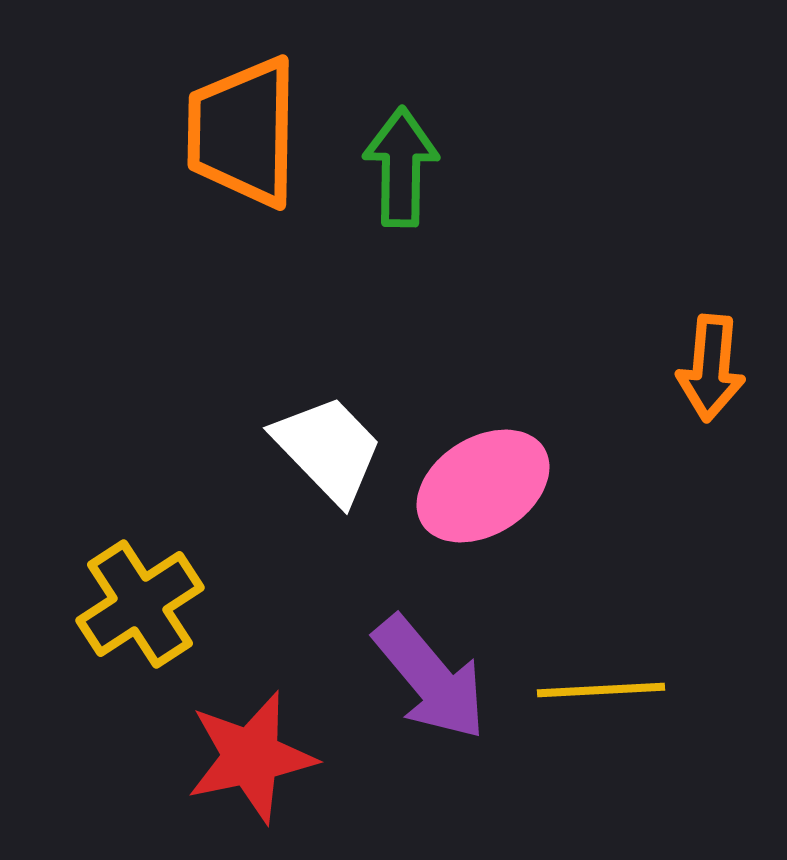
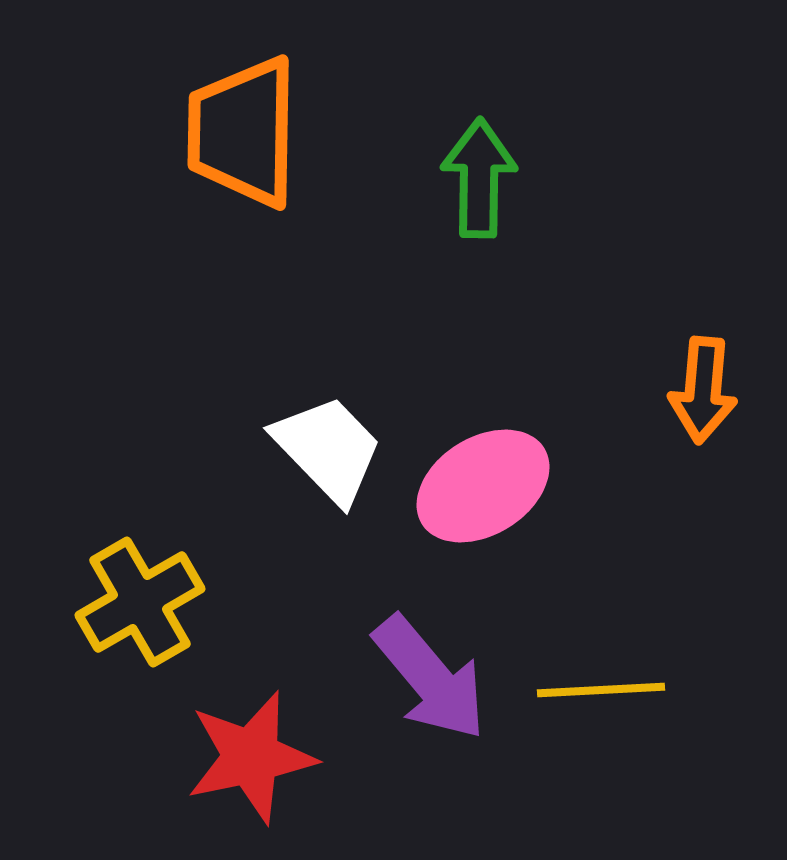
green arrow: moved 78 px right, 11 px down
orange arrow: moved 8 px left, 22 px down
yellow cross: moved 2 px up; rotated 3 degrees clockwise
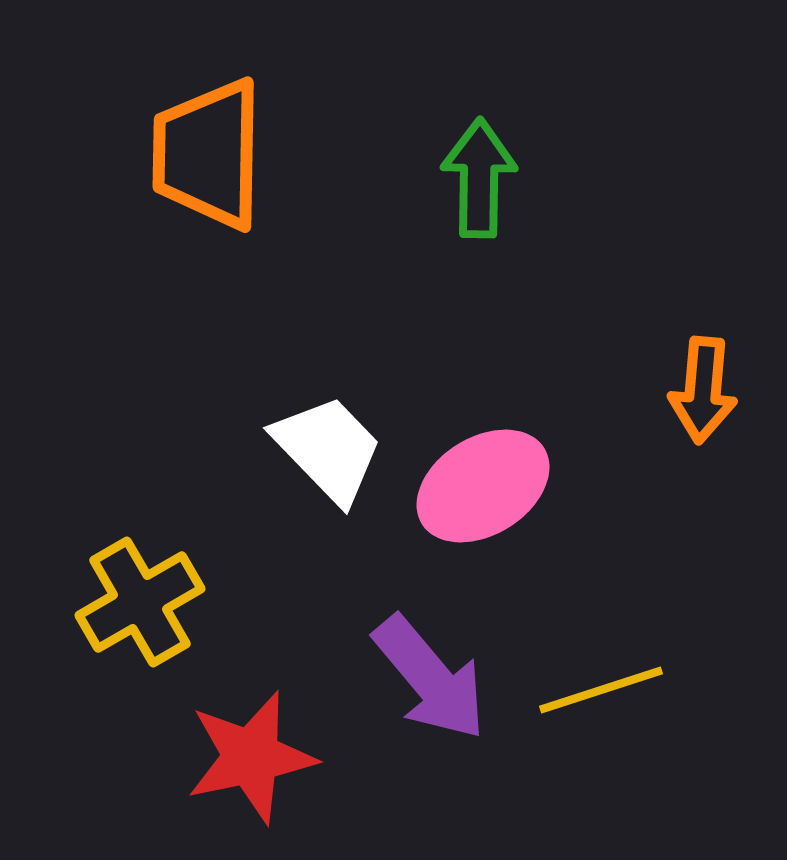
orange trapezoid: moved 35 px left, 22 px down
yellow line: rotated 15 degrees counterclockwise
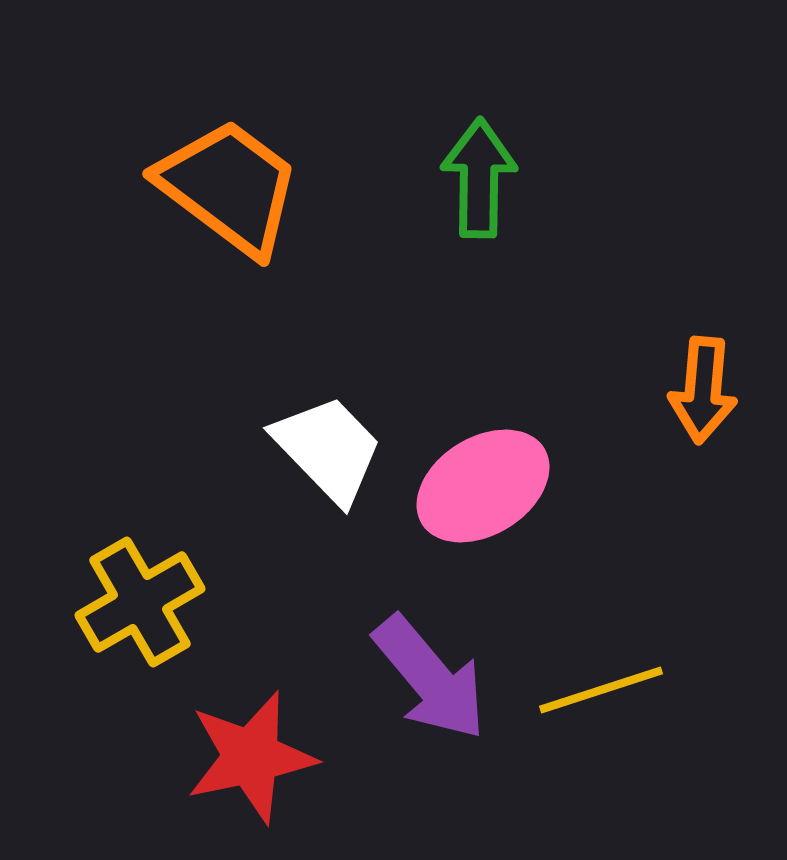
orange trapezoid: moved 21 px right, 33 px down; rotated 126 degrees clockwise
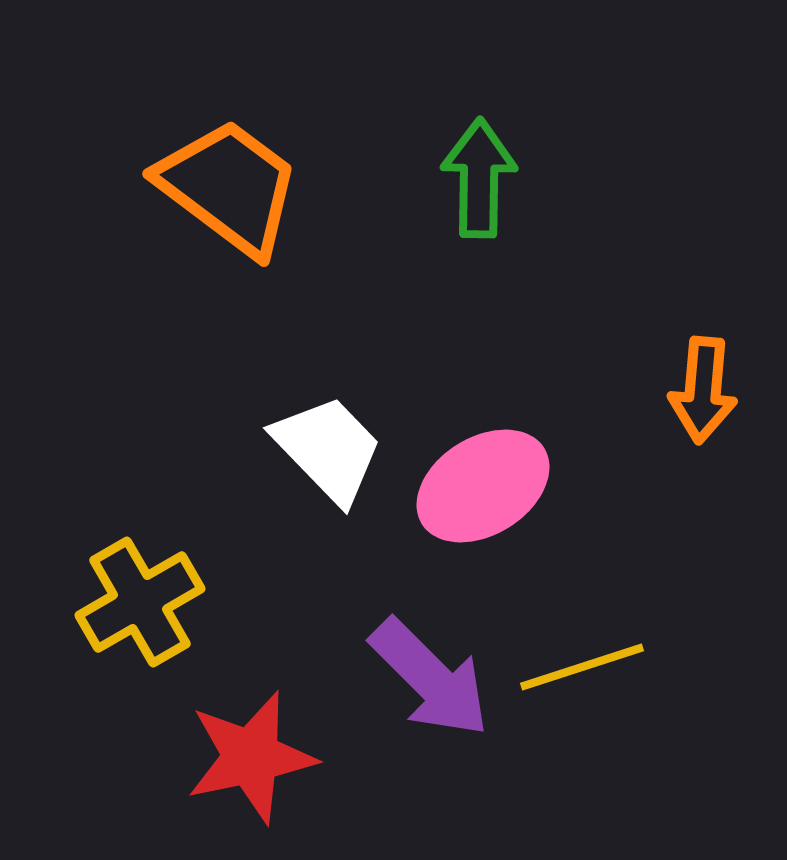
purple arrow: rotated 5 degrees counterclockwise
yellow line: moved 19 px left, 23 px up
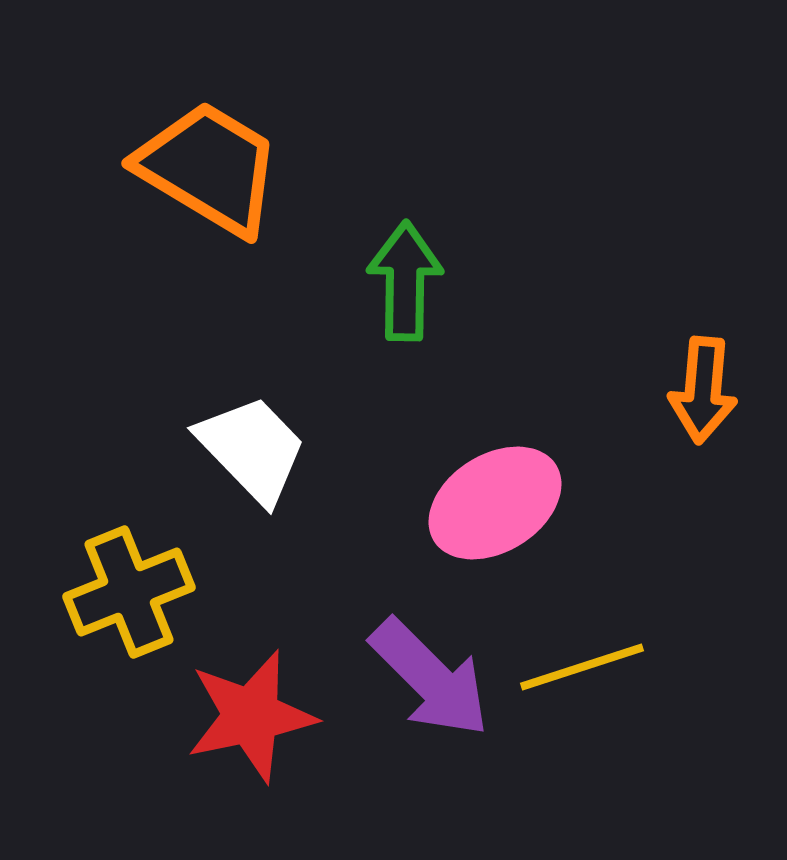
green arrow: moved 74 px left, 103 px down
orange trapezoid: moved 20 px left, 19 px up; rotated 6 degrees counterclockwise
white trapezoid: moved 76 px left
pink ellipse: moved 12 px right, 17 px down
yellow cross: moved 11 px left, 10 px up; rotated 8 degrees clockwise
red star: moved 41 px up
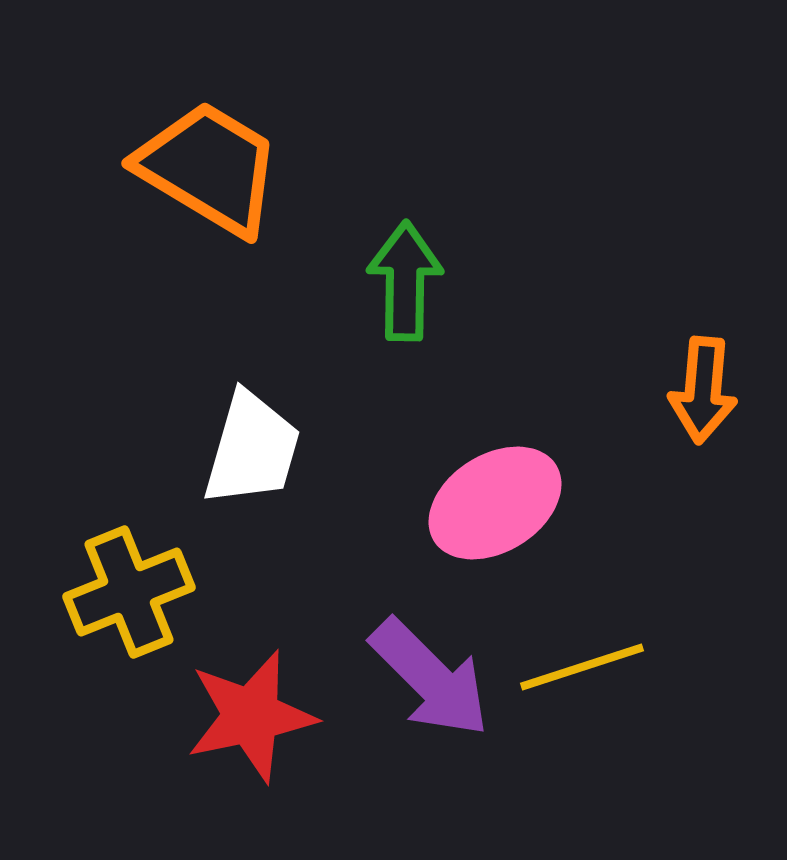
white trapezoid: rotated 60 degrees clockwise
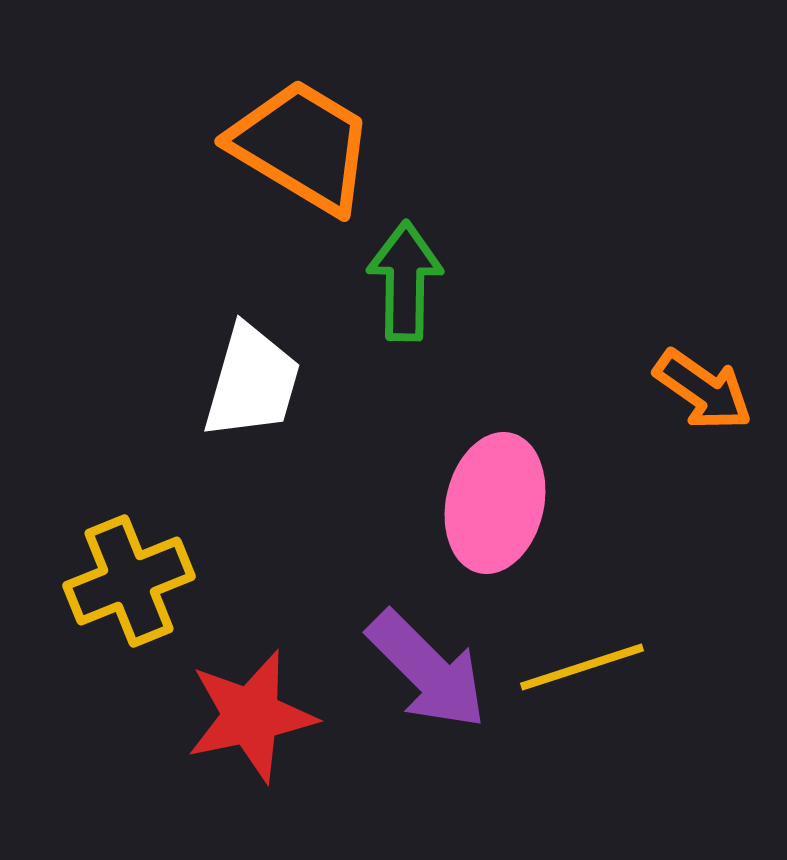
orange trapezoid: moved 93 px right, 22 px up
orange arrow: rotated 60 degrees counterclockwise
white trapezoid: moved 67 px up
pink ellipse: rotated 45 degrees counterclockwise
yellow cross: moved 11 px up
purple arrow: moved 3 px left, 8 px up
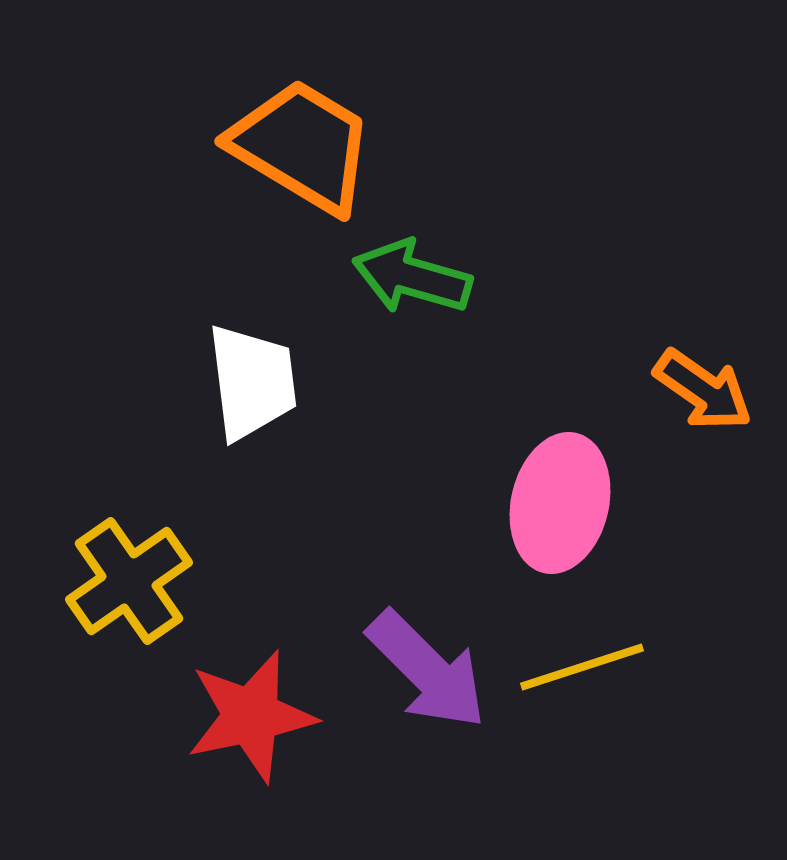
green arrow: moved 7 px right, 4 px up; rotated 75 degrees counterclockwise
white trapezoid: rotated 23 degrees counterclockwise
pink ellipse: moved 65 px right
yellow cross: rotated 13 degrees counterclockwise
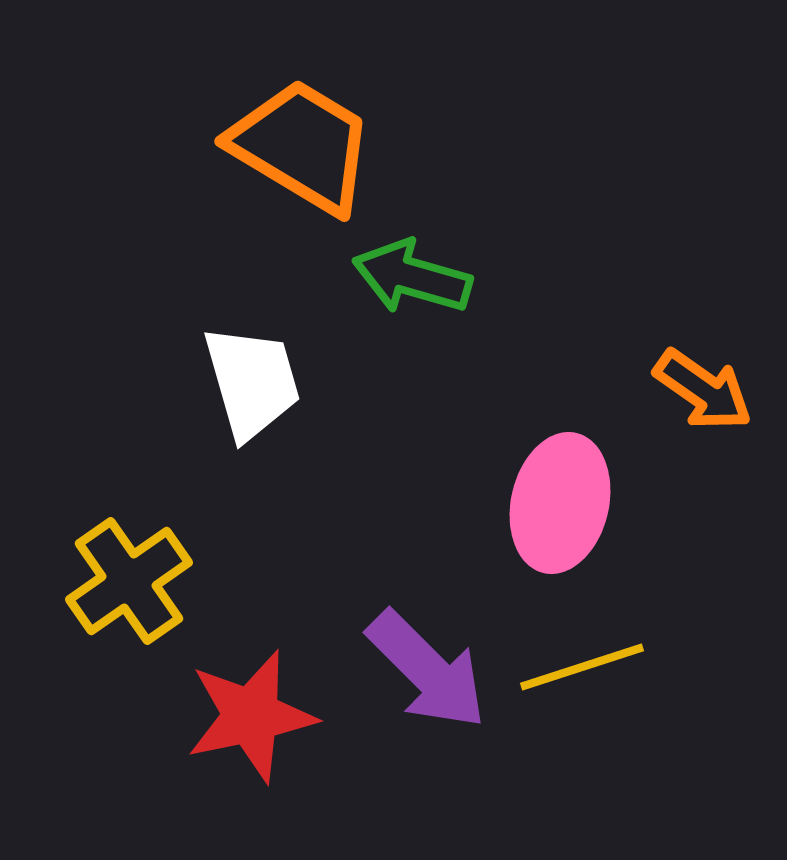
white trapezoid: rotated 9 degrees counterclockwise
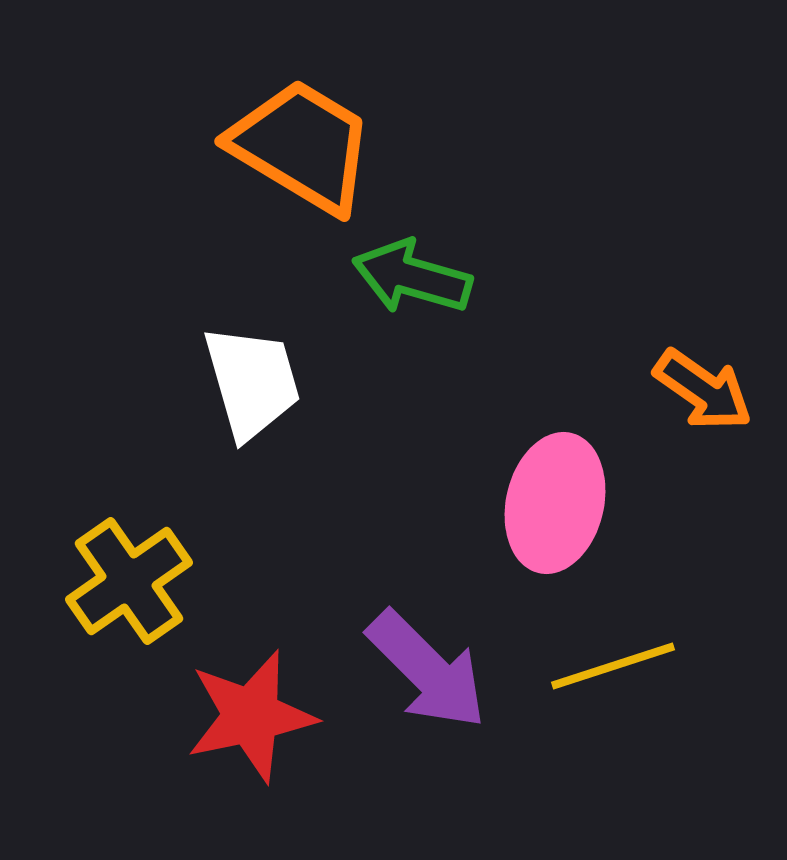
pink ellipse: moved 5 px left
yellow line: moved 31 px right, 1 px up
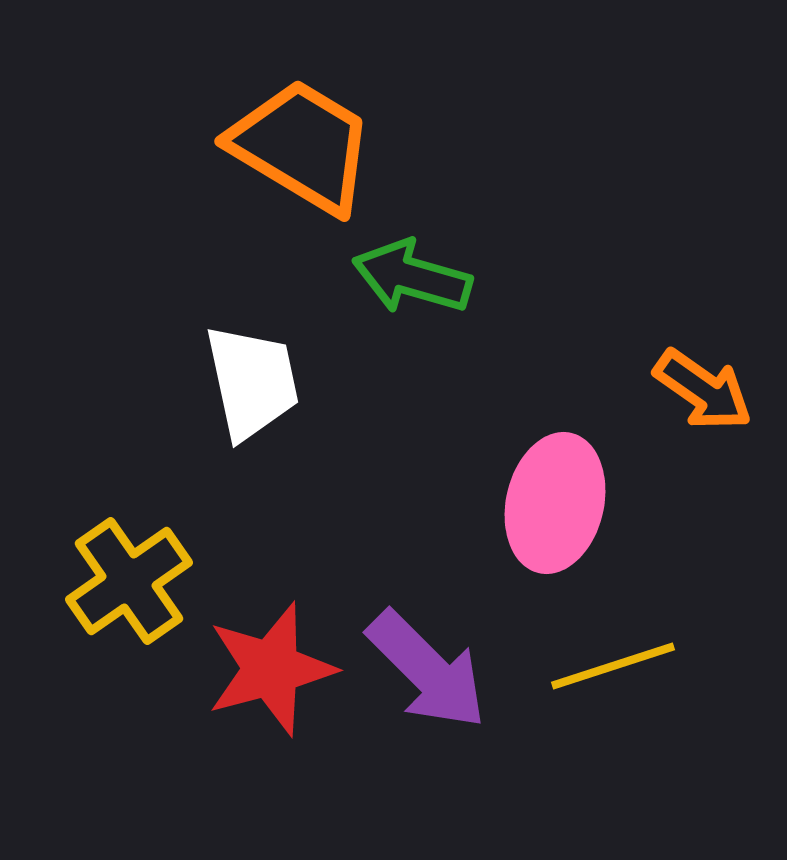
white trapezoid: rotated 4 degrees clockwise
red star: moved 20 px right, 47 px up; rotated 3 degrees counterclockwise
